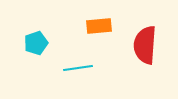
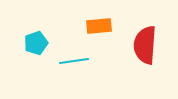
cyan line: moved 4 px left, 7 px up
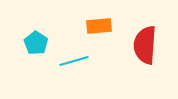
cyan pentagon: rotated 20 degrees counterclockwise
cyan line: rotated 8 degrees counterclockwise
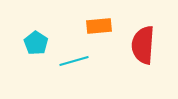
red semicircle: moved 2 px left
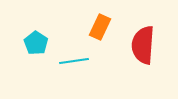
orange rectangle: moved 1 px right, 1 px down; rotated 60 degrees counterclockwise
cyan line: rotated 8 degrees clockwise
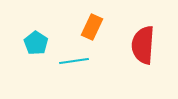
orange rectangle: moved 8 px left
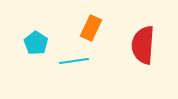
orange rectangle: moved 1 px left, 1 px down
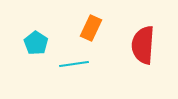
cyan line: moved 3 px down
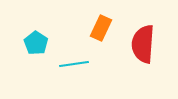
orange rectangle: moved 10 px right
red semicircle: moved 1 px up
